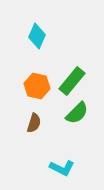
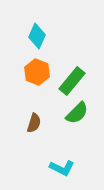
orange hexagon: moved 14 px up; rotated 10 degrees clockwise
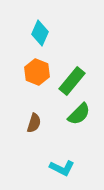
cyan diamond: moved 3 px right, 3 px up
green semicircle: moved 2 px right, 1 px down
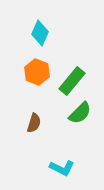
green semicircle: moved 1 px right, 1 px up
